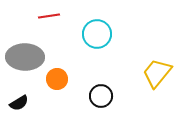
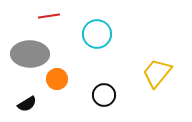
gray ellipse: moved 5 px right, 3 px up
black circle: moved 3 px right, 1 px up
black semicircle: moved 8 px right, 1 px down
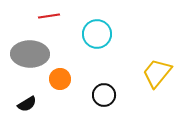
orange circle: moved 3 px right
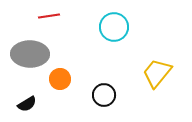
cyan circle: moved 17 px right, 7 px up
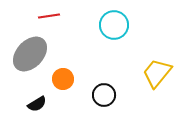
cyan circle: moved 2 px up
gray ellipse: rotated 48 degrees counterclockwise
orange circle: moved 3 px right
black semicircle: moved 10 px right
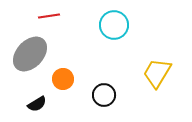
yellow trapezoid: rotated 8 degrees counterclockwise
